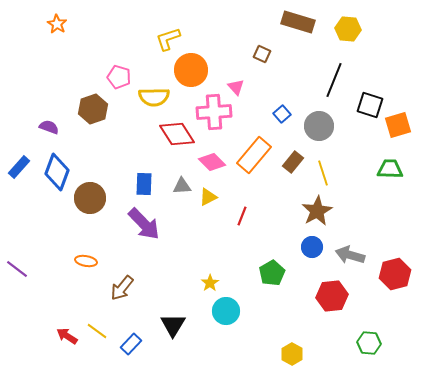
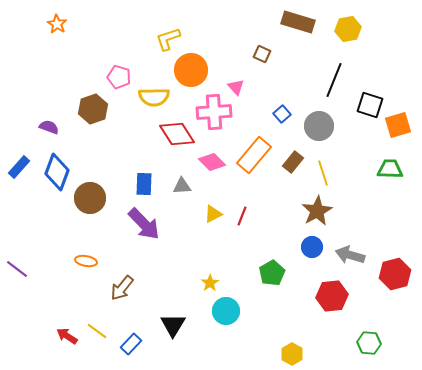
yellow hexagon at (348, 29): rotated 15 degrees counterclockwise
yellow triangle at (208, 197): moved 5 px right, 17 px down
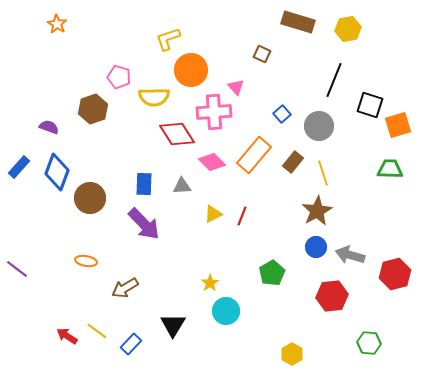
blue circle at (312, 247): moved 4 px right
brown arrow at (122, 288): moved 3 px right; rotated 20 degrees clockwise
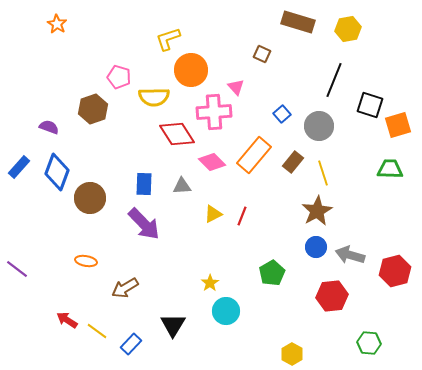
red hexagon at (395, 274): moved 3 px up
red arrow at (67, 336): moved 16 px up
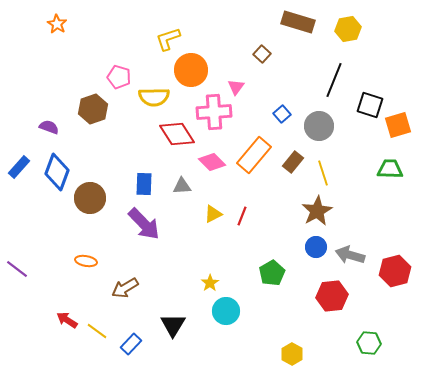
brown square at (262, 54): rotated 18 degrees clockwise
pink triangle at (236, 87): rotated 18 degrees clockwise
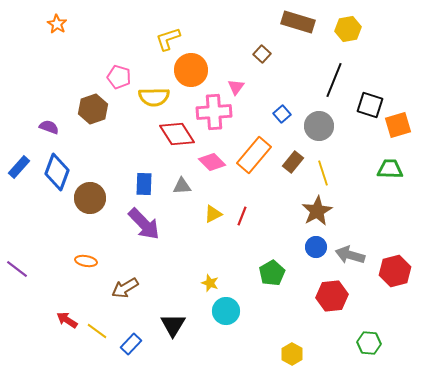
yellow star at (210, 283): rotated 18 degrees counterclockwise
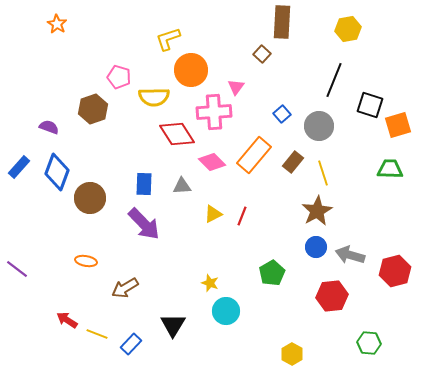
brown rectangle at (298, 22): moved 16 px left; rotated 76 degrees clockwise
yellow line at (97, 331): moved 3 px down; rotated 15 degrees counterclockwise
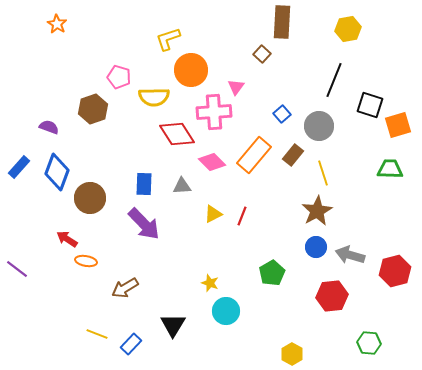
brown rectangle at (293, 162): moved 7 px up
red arrow at (67, 320): moved 81 px up
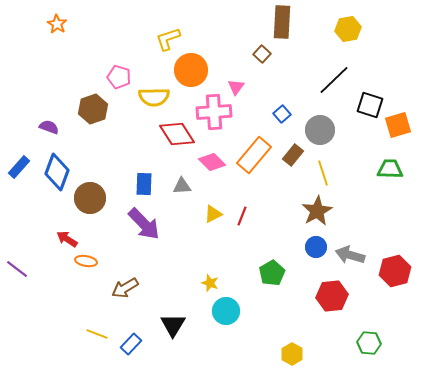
black line at (334, 80): rotated 24 degrees clockwise
gray circle at (319, 126): moved 1 px right, 4 px down
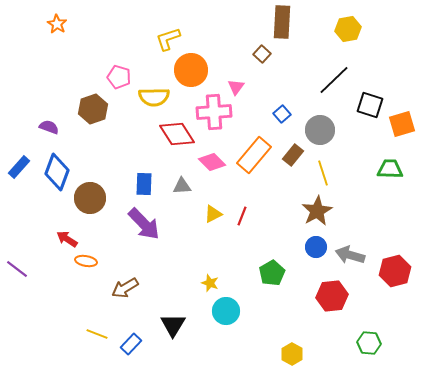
orange square at (398, 125): moved 4 px right, 1 px up
